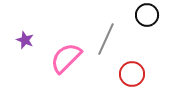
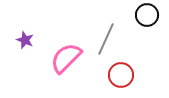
red circle: moved 11 px left, 1 px down
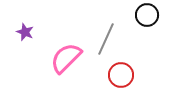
purple star: moved 8 px up
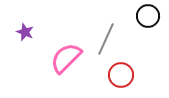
black circle: moved 1 px right, 1 px down
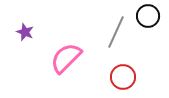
gray line: moved 10 px right, 7 px up
red circle: moved 2 px right, 2 px down
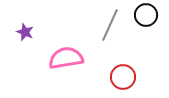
black circle: moved 2 px left, 1 px up
gray line: moved 6 px left, 7 px up
pink semicircle: rotated 36 degrees clockwise
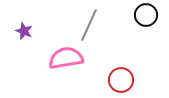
gray line: moved 21 px left
purple star: moved 1 px left, 1 px up
red circle: moved 2 px left, 3 px down
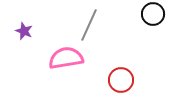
black circle: moved 7 px right, 1 px up
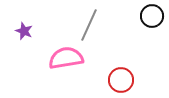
black circle: moved 1 px left, 2 px down
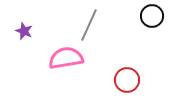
red circle: moved 6 px right
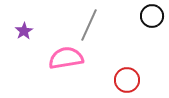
purple star: rotated 18 degrees clockwise
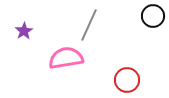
black circle: moved 1 px right
